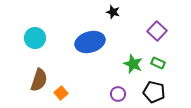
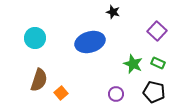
purple circle: moved 2 px left
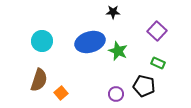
black star: rotated 16 degrees counterclockwise
cyan circle: moved 7 px right, 3 px down
green star: moved 15 px left, 13 px up
black pentagon: moved 10 px left, 6 px up
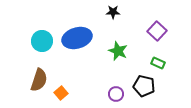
blue ellipse: moved 13 px left, 4 px up
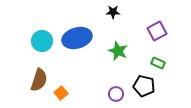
purple square: rotated 18 degrees clockwise
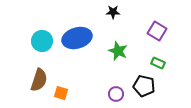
purple square: rotated 30 degrees counterclockwise
orange square: rotated 32 degrees counterclockwise
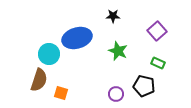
black star: moved 4 px down
purple square: rotated 18 degrees clockwise
cyan circle: moved 7 px right, 13 px down
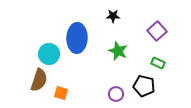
blue ellipse: rotated 72 degrees counterclockwise
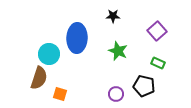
brown semicircle: moved 2 px up
orange square: moved 1 px left, 1 px down
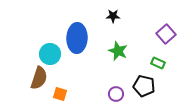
purple square: moved 9 px right, 3 px down
cyan circle: moved 1 px right
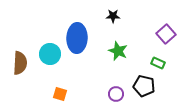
brown semicircle: moved 19 px left, 15 px up; rotated 15 degrees counterclockwise
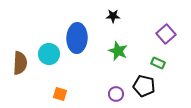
cyan circle: moved 1 px left
